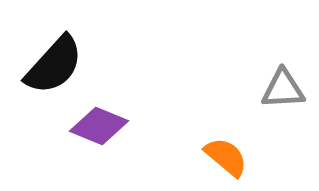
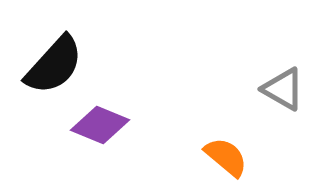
gray triangle: rotated 33 degrees clockwise
purple diamond: moved 1 px right, 1 px up
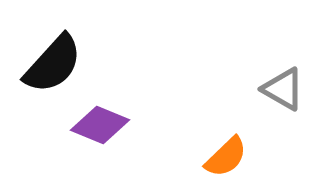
black semicircle: moved 1 px left, 1 px up
orange semicircle: rotated 96 degrees clockwise
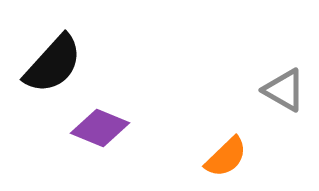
gray triangle: moved 1 px right, 1 px down
purple diamond: moved 3 px down
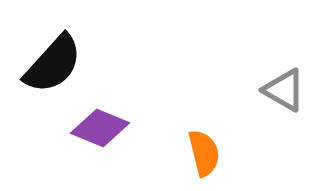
orange semicircle: moved 22 px left, 4 px up; rotated 60 degrees counterclockwise
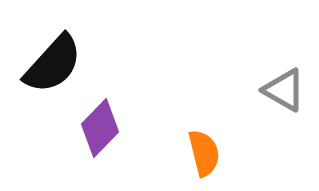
purple diamond: rotated 68 degrees counterclockwise
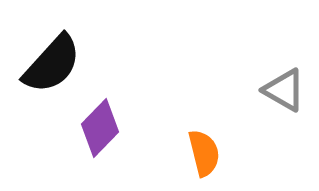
black semicircle: moved 1 px left
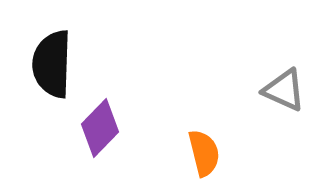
black semicircle: rotated 140 degrees clockwise
gray triangle: rotated 6 degrees counterclockwise
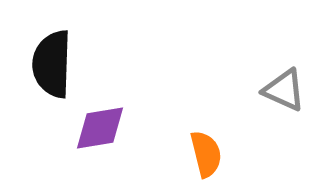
purple diamond: rotated 36 degrees clockwise
orange semicircle: moved 2 px right, 1 px down
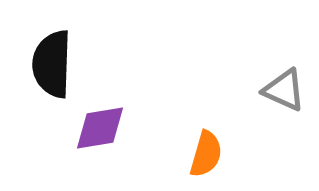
orange semicircle: rotated 30 degrees clockwise
